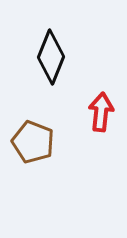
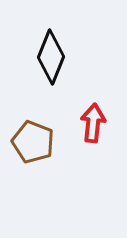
red arrow: moved 8 px left, 11 px down
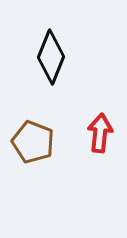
red arrow: moved 7 px right, 10 px down
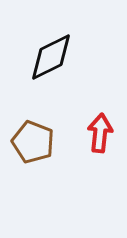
black diamond: rotated 42 degrees clockwise
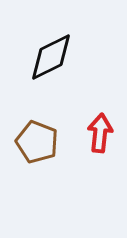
brown pentagon: moved 4 px right
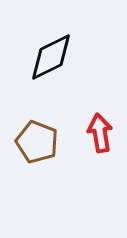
red arrow: rotated 15 degrees counterclockwise
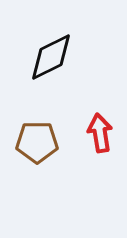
brown pentagon: rotated 21 degrees counterclockwise
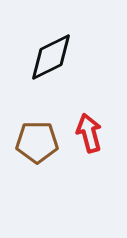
red arrow: moved 11 px left; rotated 6 degrees counterclockwise
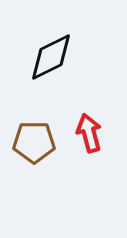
brown pentagon: moved 3 px left
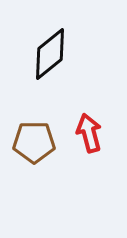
black diamond: moved 1 px left, 3 px up; rotated 12 degrees counterclockwise
